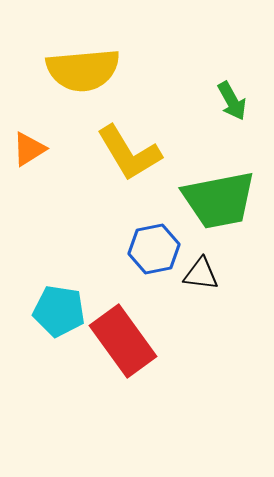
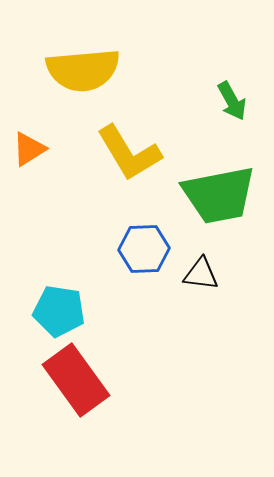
green trapezoid: moved 5 px up
blue hexagon: moved 10 px left; rotated 9 degrees clockwise
red rectangle: moved 47 px left, 39 px down
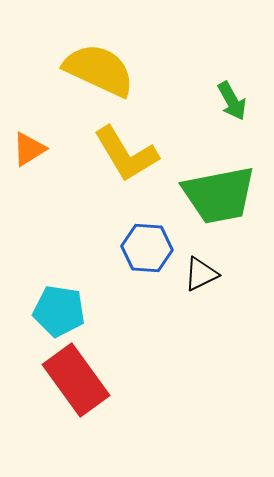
yellow semicircle: moved 16 px right; rotated 150 degrees counterclockwise
yellow L-shape: moved 3 px left, 1 px down
blue hexagon: moved 3 px right, 1 px up; rotated 6 degrees clockwise
black triangle: rotated 33 degrees counterclockwise
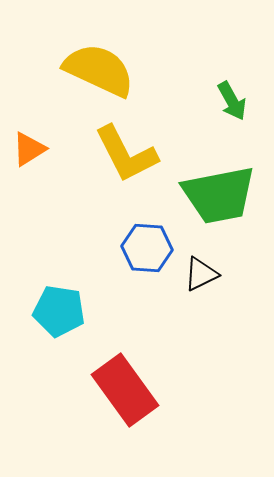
yellow L-shape: rotated 4 degrees clockwise
red rectangle: moved 49 px right, 10 px down
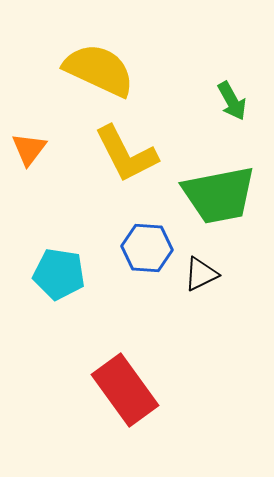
orange triangle: rotated 21 degrees counterclockwise
cyan pentagon: moved 37 px up
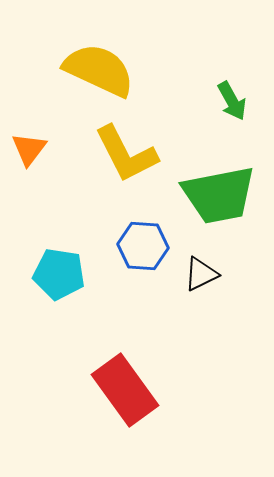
blue hexagon: moved 4 px left, 2 px up
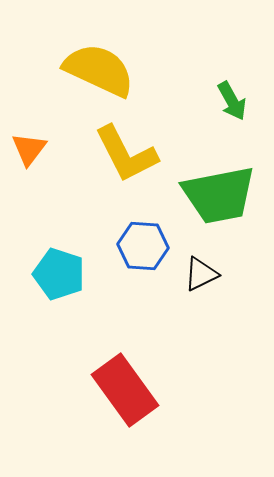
cyan pentagon: rotated 9 degrees clockwise
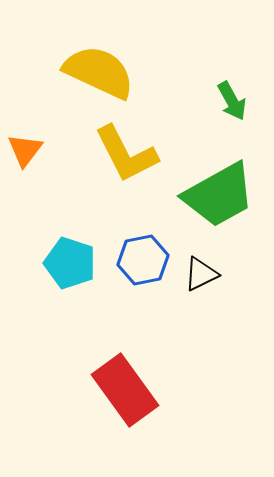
yellow semicircle: moved 2 px down
orange triangle: moved 4 px left, 1 px down
green trapezoid: rotated 18 degrees counterclockwise
blue hexagon: moved 14 px down; rotated 15 degrees counterclockwise
cyan pentagon: moved 11 px right, 11 px up
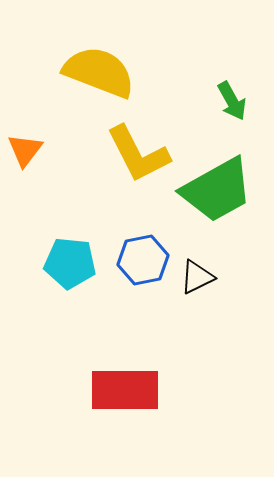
yellow semicircle: rotated 4 degrees counterclockwise
yellow L-shape: moved 12 px right
green trapezoid: moved 2 px left, 5 px up
cyan pentagon: rotated 12 degrees counterclockwise
black triangle: moved 4 px left, 3 px down
red rectangle: rotated 54 degrees counterclockwise
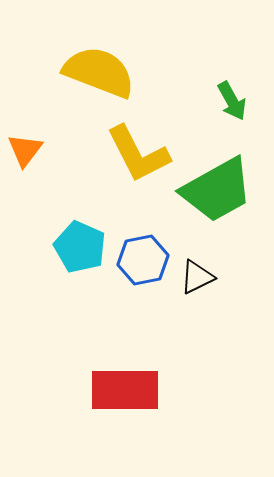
cyan pentagon: moved 10 px right, 16 px up; rotated 18 degrees clockwise
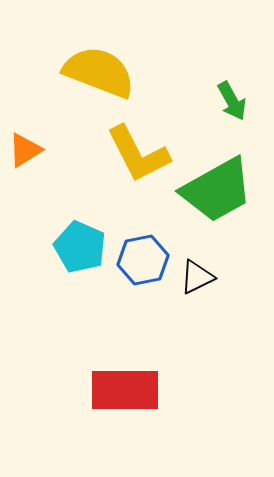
orange triangle: rotated 21 degrees clockwise
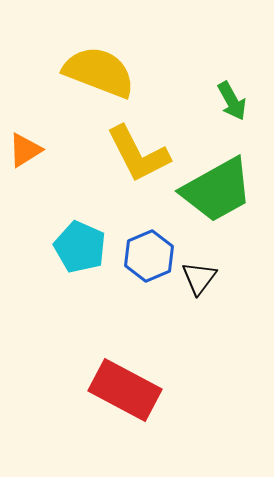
blue hexagon: moved 6 px right, 4 px up; rotated 12 degrees counterclockwise
black triangle: moved 2 px right, 1 px down; rotated 27 degrees counterclockwise
red rectangle: rotated 28 degrees clockwise
